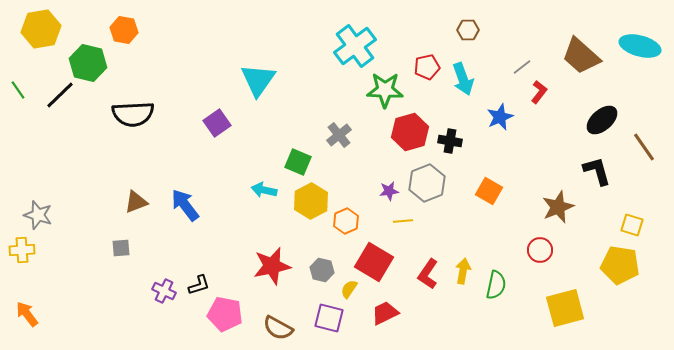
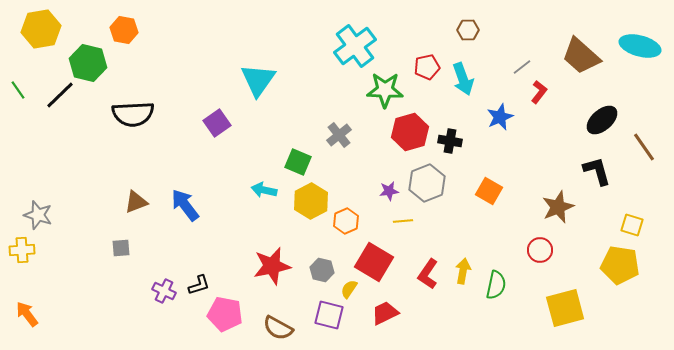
purple square at (329, 318): moved 3 px up
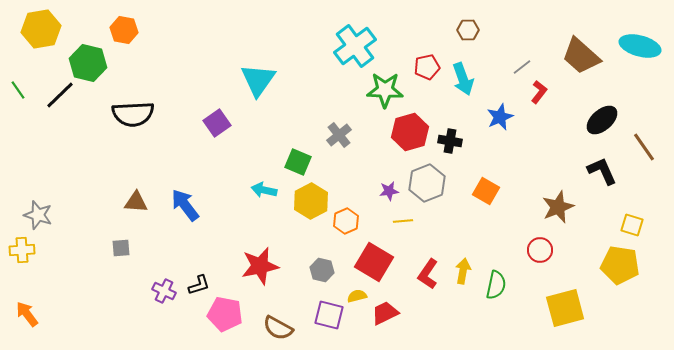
black L-shape at (597, 171): moved 5 px right; rotated 8 degrees counterclockwise
orange square at (489, 191): moved 3 px left
brown triangle at (136, 202): rotated 25 degrees clockwise
red star at (272, 266): moved 12 px left
yellow semicircle at (349, 289): moved 8 px right, 7 px down; rotated 42 degrees clockwise
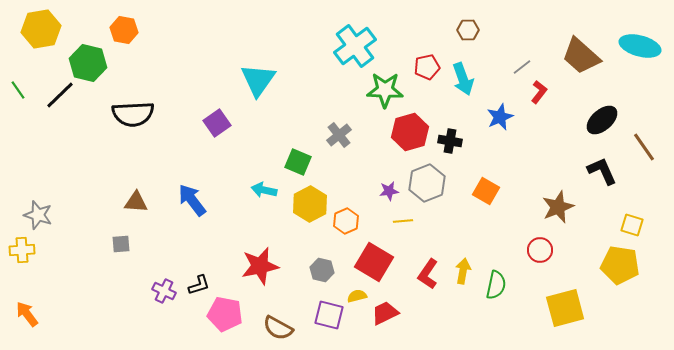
yellow hexagon at (311, 201): moved 1 px left, 3 px down
blue arrow at (185, 205): moved 7 px right, 5 px up
gray square at (121, 248): moved 4 px up
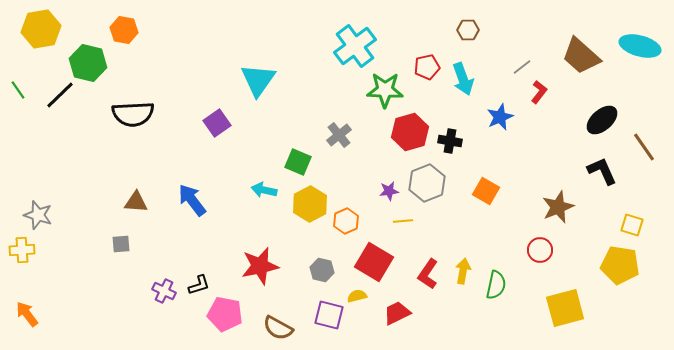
red trapezoid at (385, 313): moved 12 px right
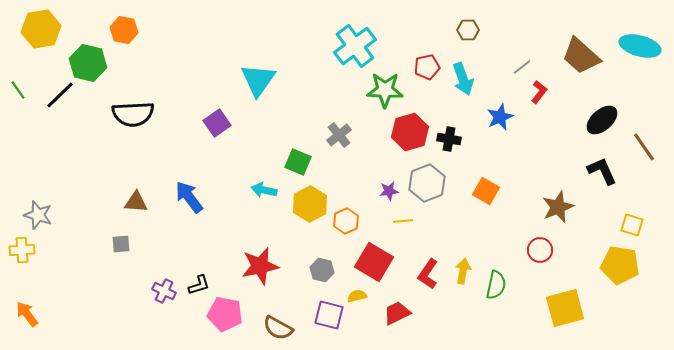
black cross at (450, 141): moved 1 px left, 2 px up
blue arrow at (192, 200): moved 3 px left, 3 px up
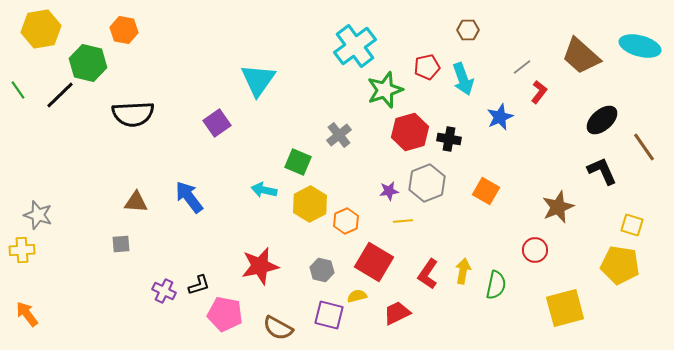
green star at (385, 90): rotated 21 degrees counterclockwise
red circle at (540, 250): moved 5 px left
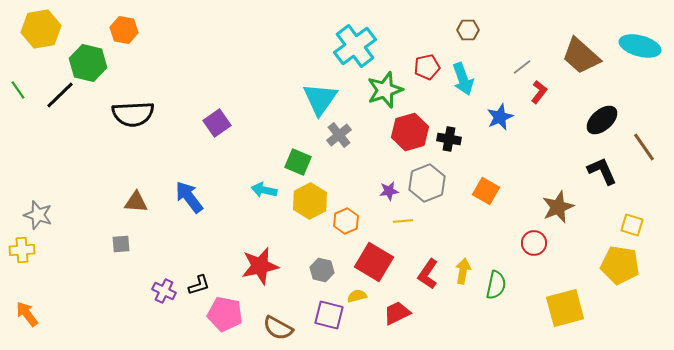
cyan triangle at (258, 80): moved 62 px right, 19 px down
yellow hexagon at (310, 204): moved 3 px up
red circle at (535, 250): moved 1 px left, 7 px up
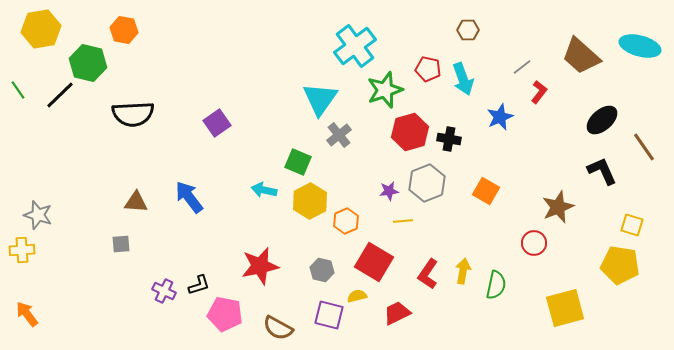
red pentagon at (427, 67): moved 1 px right, 2 px down; rotated 25 degrees clockwise
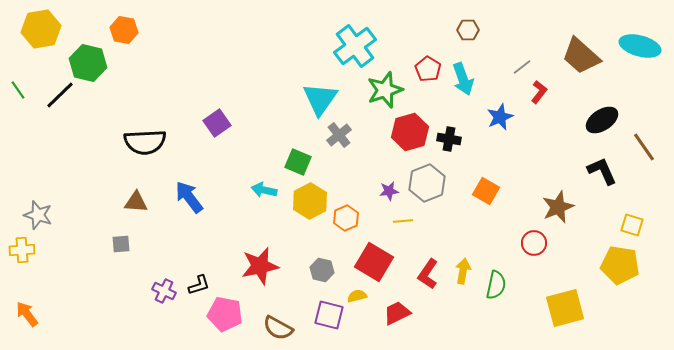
red pentagon at (428, 69): rotated 20 degrees clockwise
black semicircle at (133, 114): moved 12 px right, 28 px down
black ellipse at (602, 120): rotated 8 degrees clockwise
orange hexagon at (346, 221): moved 3 px up
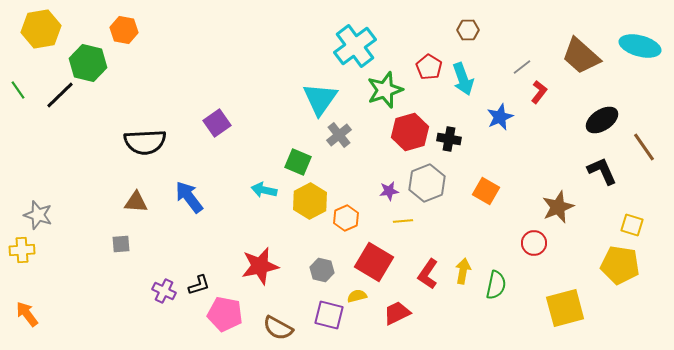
red pentagon at (428, 69): moved 1 px right, 2 px up
